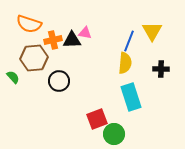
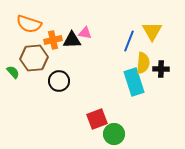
yellow semicircle: moved 18 px right
green semicircle: moved 5 px up
cyan rectangle: moved 3 px right, 15 px up
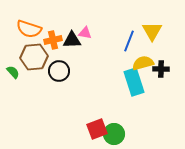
orange semicircle: moved 5 px down
brown hexagon: moved 1 px up
yellow semicircle: rotated 110 degrees counterclockwise
black circle: moved 10 px up
red square: moved 10 px down
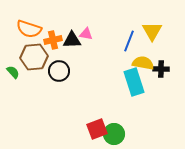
pink triangle: moved 1 px right, 1 px down
yellow semicircle: rotated 25 degrees clockwise
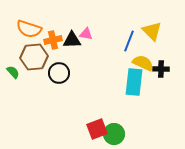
yellow triangle: rotated 15 degrees counterclockwise
yellow semicircle: rotated 15 degrees clockwise
black circle: moved 2 px down
cyan rectangle: rotated 24 degrees clockwise
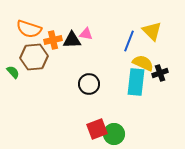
black cross: moved 1 px left, 4 px down; rotated 21 degrees counterclockwise
black circle: moved 30 px right, 11 px down
cyan rectangle: moved 2 px right
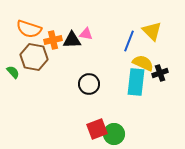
brown hexagon: rotated 16 degrees clockwise
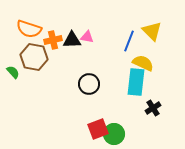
pink triangle: moved 1 px right, 3 px down
black cross: moved 7 px left, 35 px down; rotated 14 degrees counterclockwise
red square: moved 1 px right
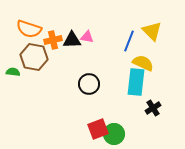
green semicircle: rotated 40 degrees counterclockwise
